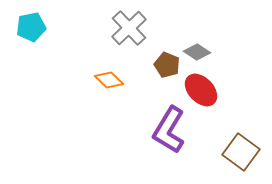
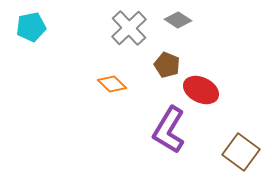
gray diamond: moved 19 px left, 32 px up
orange diamond: moved 3 px right, 4 px down
red ellipse: rotated 20 degrees counterclockwise
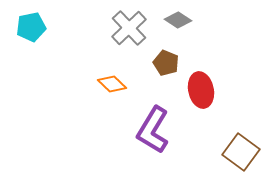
brown pentagon: moved 1 px left, 2 px up
red ellipse: rotated 52 degrees clockwise
purple L-shape: moved 16 px left
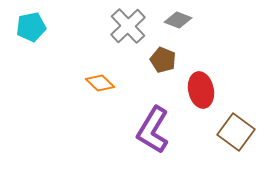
gray diamond: rotated 12 degrees counterclockwise
gray cross: moved 1 px left, 2 px up
brown pentagon: moved 3 px left, 3 px up
orange diamond: moved 12 px left, 1 px up
brown square: moved 5 px left, 20 px up
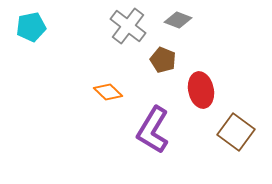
gray cross: rotated 9 degrees counterclockwise
orange diamond: moved 8 px right, 9 px down
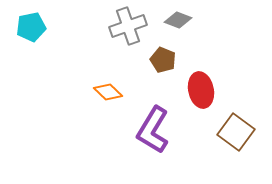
gray cross: rotated 33 degrees clockwise
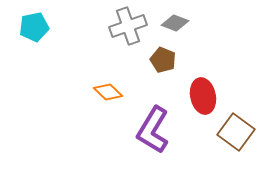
gray diamond: moved 3 px left, 3 px down
cyan pentagon: moved 3 px right
red ellipse: moved 2 px right, 6 px down
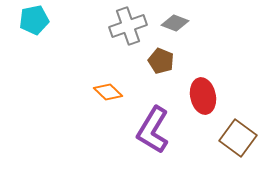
cyan pentagon: moved 7 px up
brown pentagon: moved 2 px left, 1 px down
brown square: moved 2 px right, 6 px down
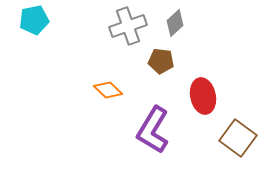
gray diamond: rotated 64 degrees counterclockwise
brown pentagon: rotated 15 degrees counterclockwise
orange diamond: moved 2 px up
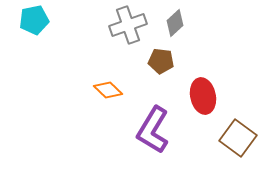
gray cross: moved 1 px up
